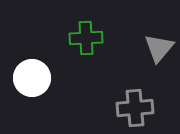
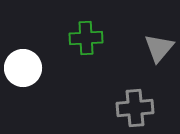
white circle: moved 9 px left, 10 px up
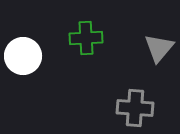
white circle: moved 12 px up
gray cross: rotated 9 degrees clockwise
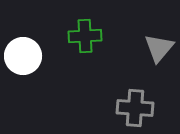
green cross: moved 1 px left, 2 px up
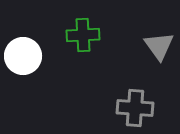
green cross: moved 2 px left, 1 px up
gray triangle: moved 2 px up; rotated 16 degrees counterclockwise
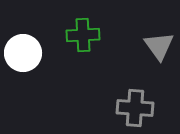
white circle: moved 3 px up
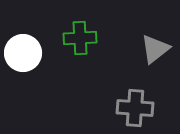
green cross: moved 3 px left, 3 px down
gray triangle: moved 4 px left, 3 px down; rotated 28 degrees clockwise
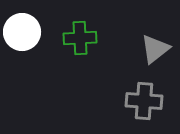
white circle: moved 1 px left, 21 px up
gray cross: moved 9 px right, 7 px up
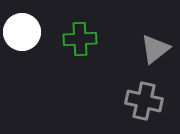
green cross: moved 1 px down
gray cross: rotated 9 degrees clockwise
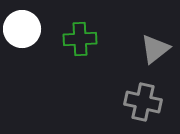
white circle: moved 3 px up
gray cross: moved 1 px left, 1 px down
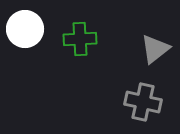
white circle: moved 3 px right
